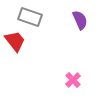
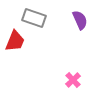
gray rectangle: moved 4 px right, 1 px down
red trapezoid: rotated 60 degrees clockwise
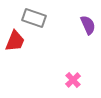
purple semicircle: moved 8 px right, 5 px down
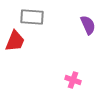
gray rectangle: moved 2 px left, 1 px up; rotated 15 degrees counterclockwise
pink cross: rotated 28 degrees counterclockwise
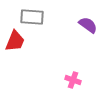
purple semicircle: rotated 30 degrees counterclockwise
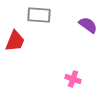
gray rectangle: moved 7 px right, 2 px up
pink cross: moved 1 px up
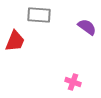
purple semicircle: moved 1 px left, 2 px down
pink cross: moved 3 px down
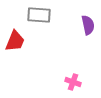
purple semicircle: moved 1 px right, 2 px up; rotated 42 degrees clockwise
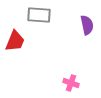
purple semicircle: moved 1 px left
pink cross: moved 2 px left, 1 px down
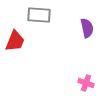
purple semicircle: moved 3 px down
pink cross: moved 15 px right
